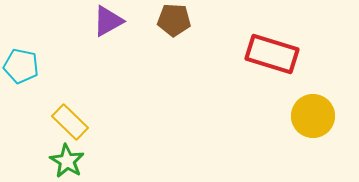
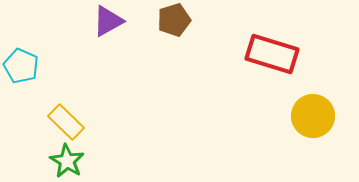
brown pentagon: rotated 20 degrees counterclockwise
cyan pentagon: rotated 12 degrees clockwise
yellow rectangle: moved 4 px left
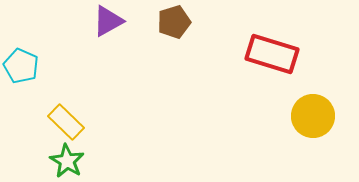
brown pentagon: moved 2 px down
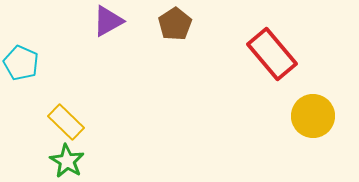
brown pentagon: moved 1 px right, 2 px down; rotated 16 degrees counterclockwise
red rectangle: rotated 33 degrees clockwise
cyan pentagon: moved 3 px up
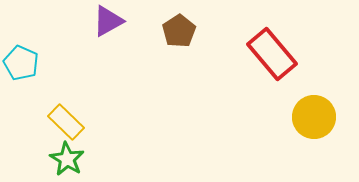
brown pentagon: moved 4 px right, 7 px down
yellow circle: moved 1 px right, 1 px down
green star: moved 2 px up
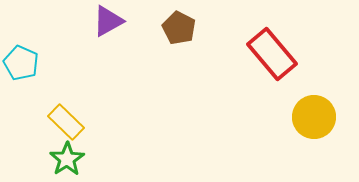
brown pentagon: moved 3 px up; rotated 12 degrees counterclockwise
green star: rotated 8 degrees clockwise
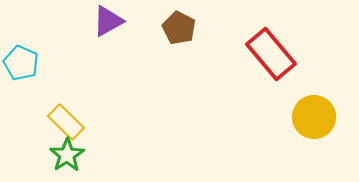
red rectangle: moved 1 px left
green star: moved 4 px up
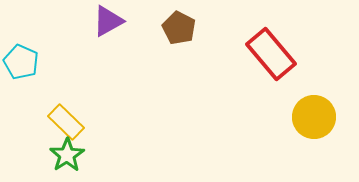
cyan pentagon: moved 1 px up
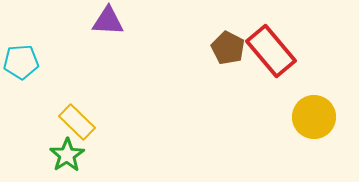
purple triangle: rotated 32 degrees clockwise
brown pentagon: moved 49 px right, 20 px down
red rectangle: moved 3 px up
cyan pentagon: rotated 28 degrees counterclockwise
yellow rectangle: moved 11 px right
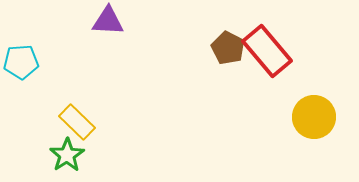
red rectangle: moved 4 px left
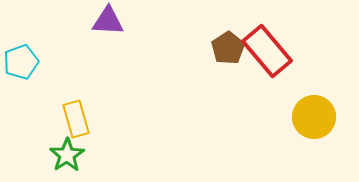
brown pentagon: rotated 12 degrees clockwise
cyan pentagon: rotated 16 degrees counterclockwise
yellow rectangle: moved 1 px left, 3 px up; rotated 30 degrees clockwise
